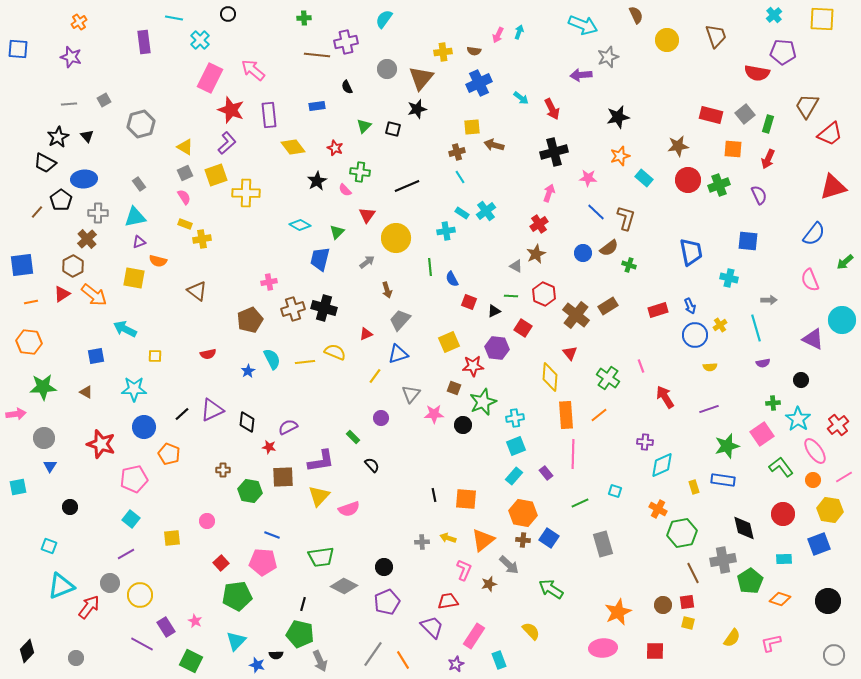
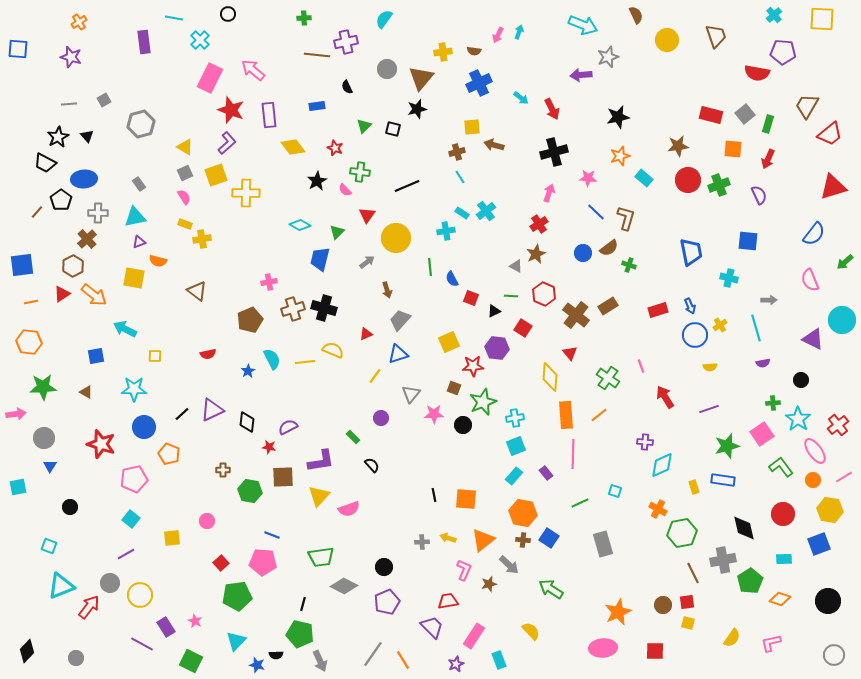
red square at (469, 302): moved 2 px right, 4 px up
yellow semicircle at (335, 352): moved 2 px left, 2 px up
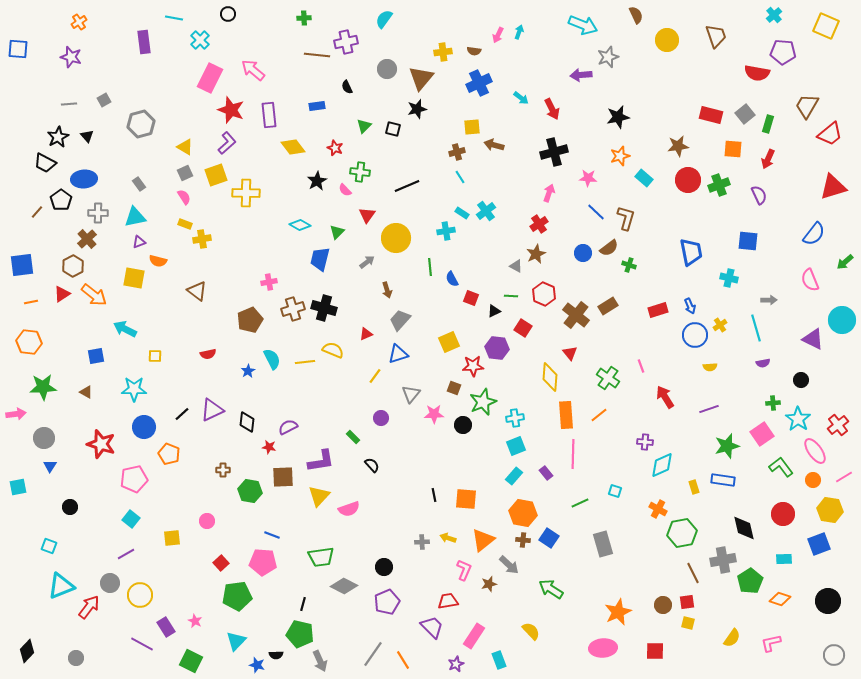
yellow square at (822, 19): moved 4 px right, 7 px down; rotated 20 degrees clockwise
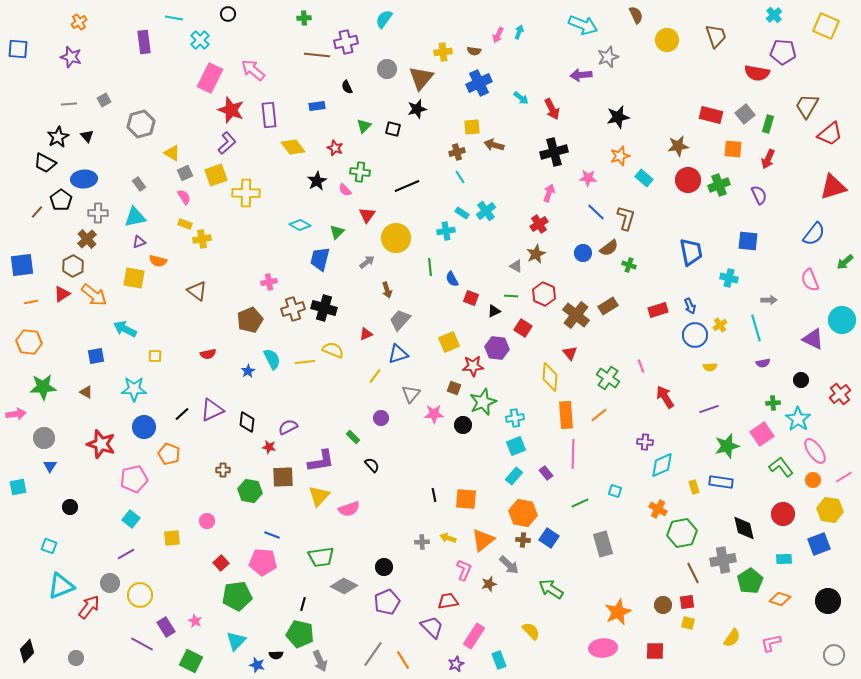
yellow triangle at (185, 147): moved 13 px left, 6 px down
red cross at (838, 425): moved 2 px right, 31 px up
blue rectangle at (723, 480): moved 2 px left, 2 px down
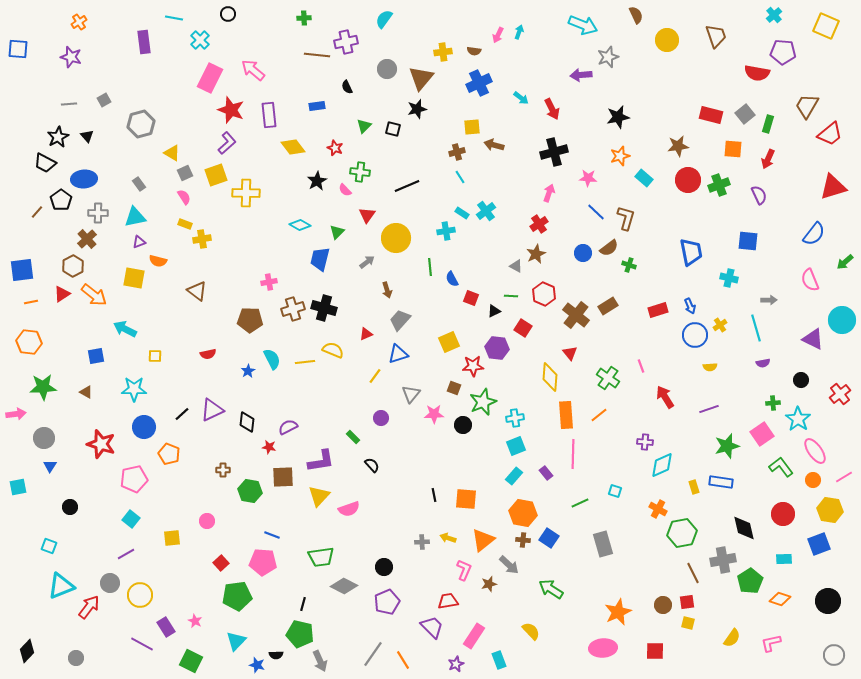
blue square at (22, 265): moved 5 px down
brown pentagon at (250, 320): rotated 25 degrees clockwise
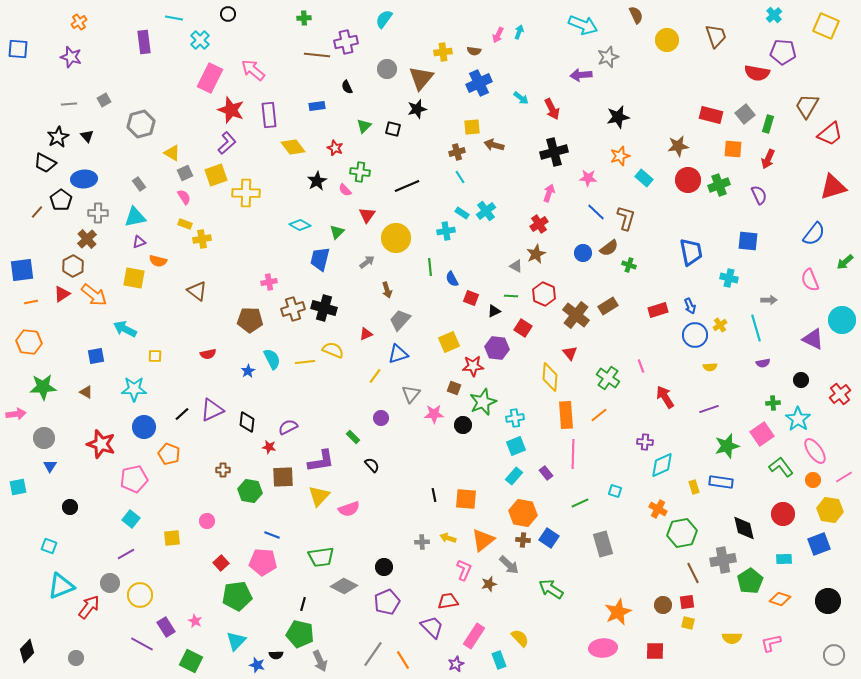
yellow semicircle at (531, 631): moved 11 px left, 7 px down
yellow semicircle at (732, 638): rotated 54 degrees clockwise
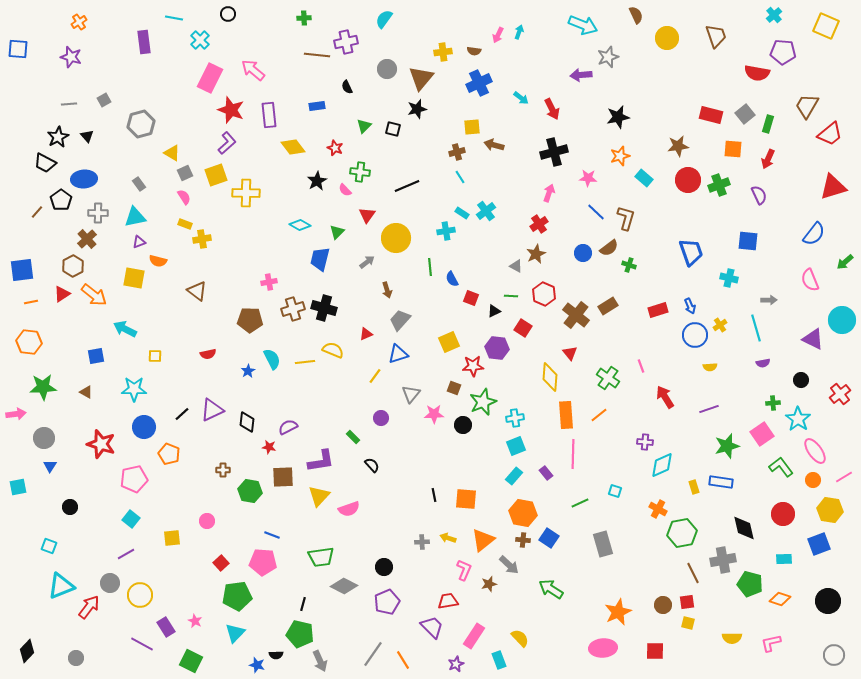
yellow circle at (667, 40): moved 2 px up
blue trapezoid at (691, 252): rotated 8 degrees counterclockwise
green pentagon at (750, 581): moved 3 px down; rotated 25 degrees counterclockwise
cyan triangle at (236, 641): moved 1 px left, 8 px up
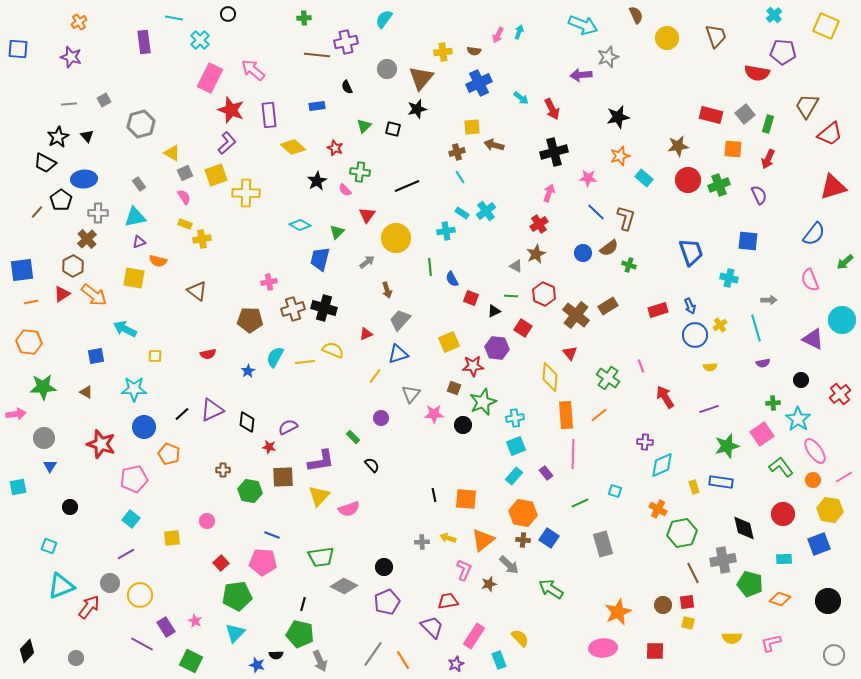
yellow diamond at (293, 147): rotated 10 degrees counterclockwise
cyan semicircle at (272, 359): moved 3 px right, 2 px up; rotated 125 degrees counterclockwise
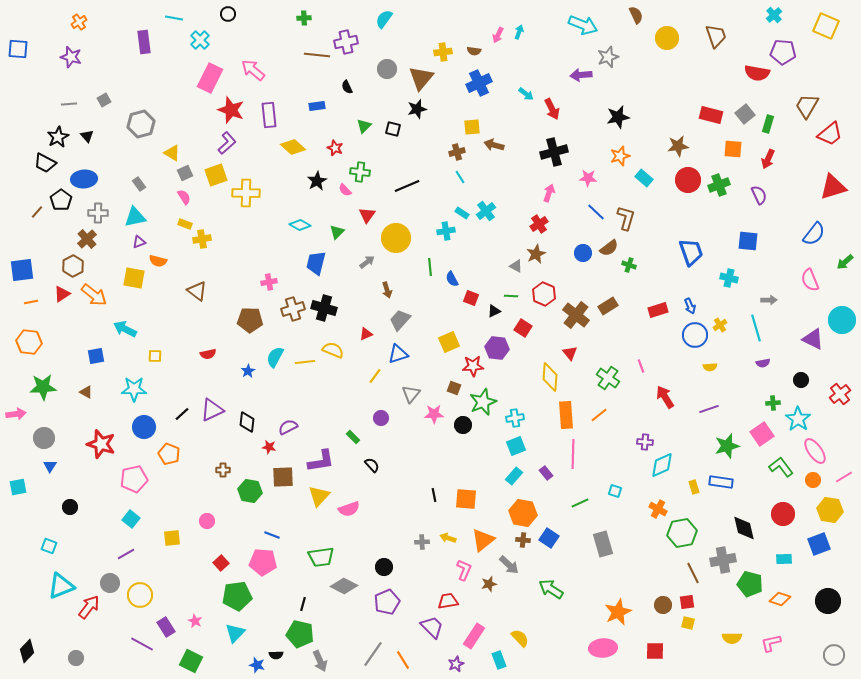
cyan arrow at (521, 98): moved 5 px right, 4 px up
blue trapezoid at (320, 259): moved 4 px left, 4 px down
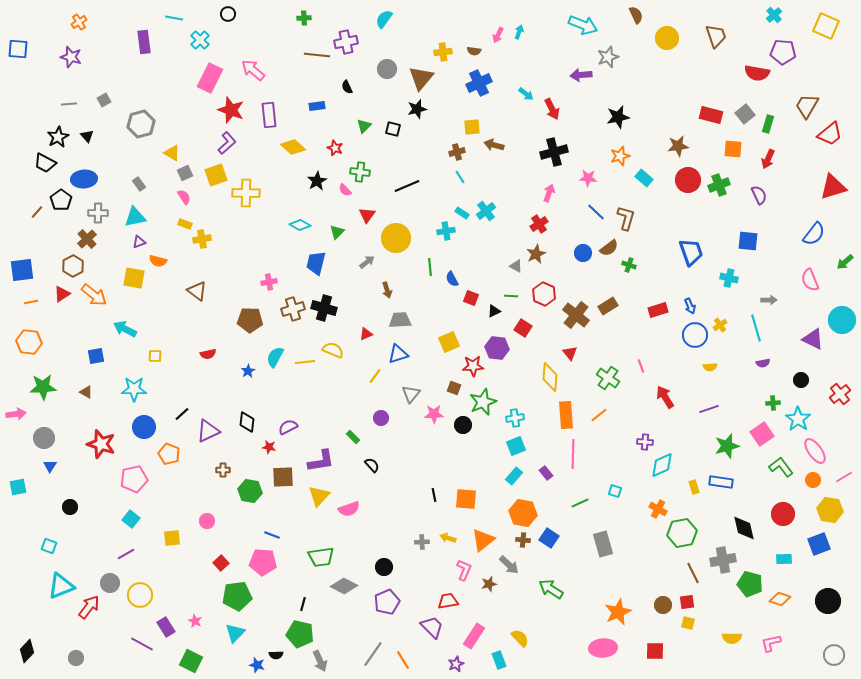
gray trapezoid at (400, 320): rotated 45 degrees clockwise
purple triangle at (212, 410): moved 4 px left, 21 px down
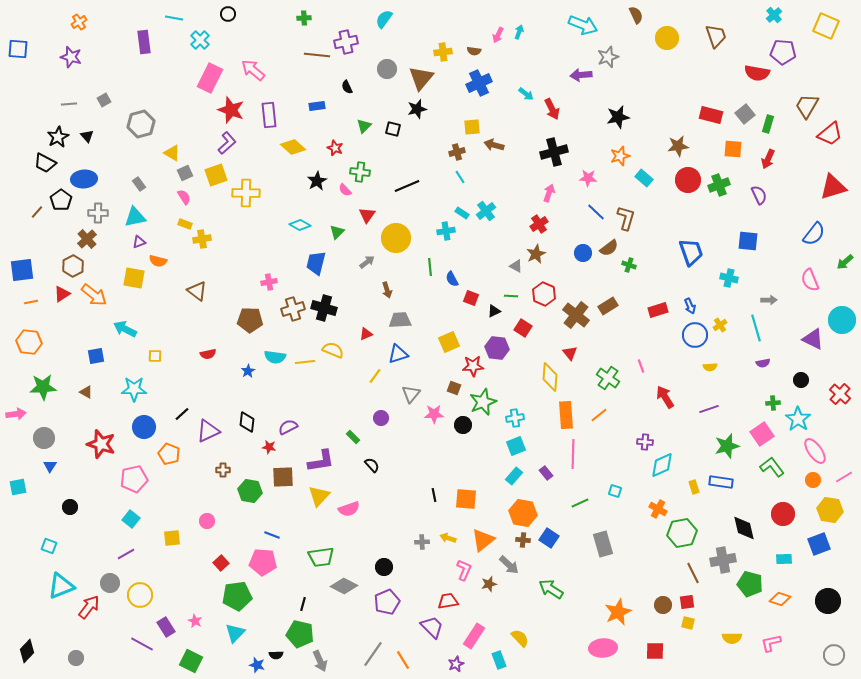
cyan semicircle at (275, 357): rotated 110 degrees counterclockwise
red cross at (840, 394): rotated 10 degrees counterclockwise
green L-shape at (781, 467): moved 9 px left
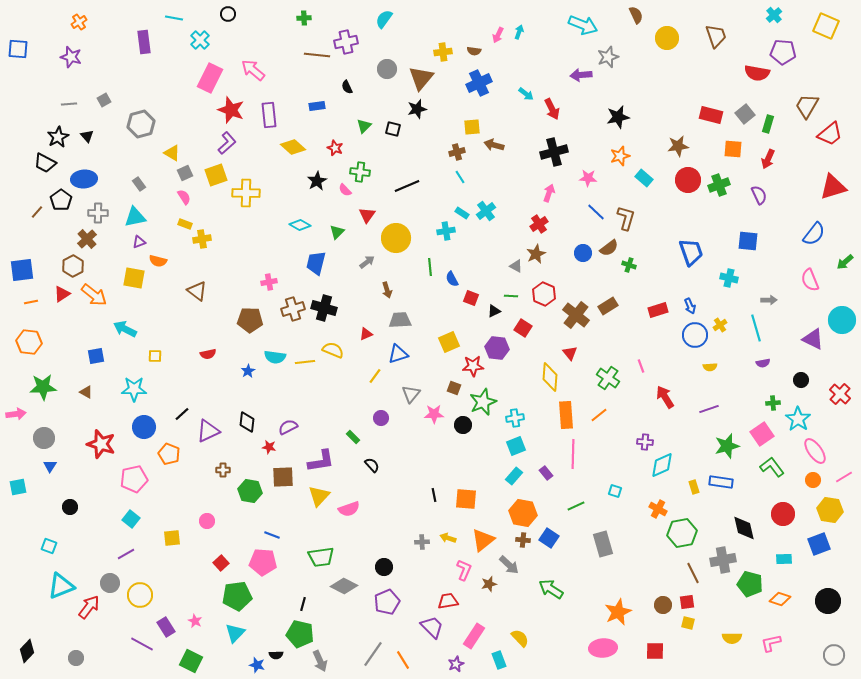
green line at (580, 503): moved 4 px left, 3 px down
